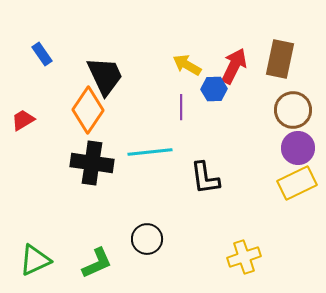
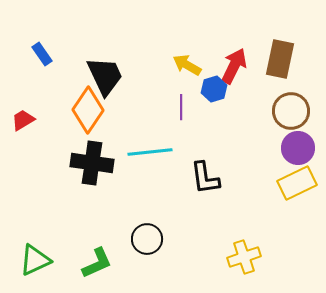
blue hexagon: rotated 15 degrees counterclockwise
brown circle: moved 2 px left, 1 px down
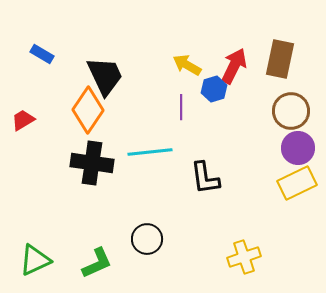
blue rectangle: rotated 25 degrees counterclockwise
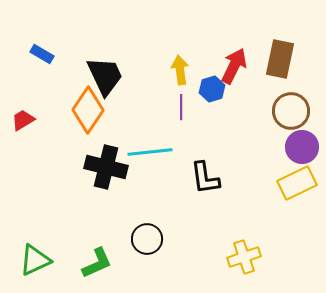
yellow arrow: moved 7 px left, 5 px down; rotated 52 degrees clockwise
blue hexagon: moved 2 px left
purple circle: moved 4 px right, 1 px up
black cross: moved 14 px right, 4 px down; rotated 6 degrees clockwise
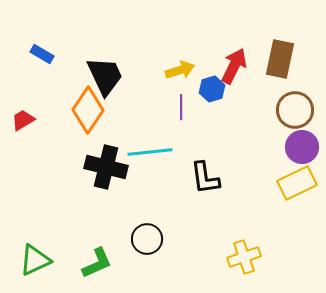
yellow arrow: rotated 80 degrees clockwise
brown circle: moved 4 px right, 1 px up
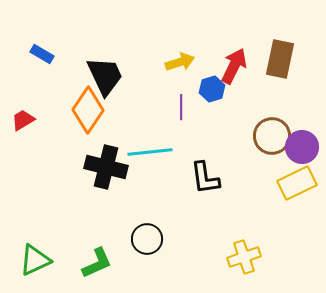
yellow arrow: moved 8 px up
brown circle: moved 23 px left, 26 px down
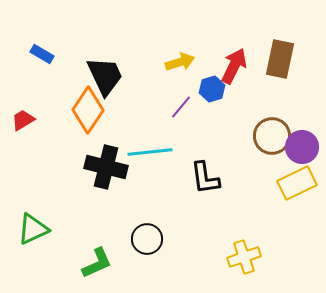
purple line: rotated 40 degrees clockwise
green triangle: moved 2 px left, 31 px up
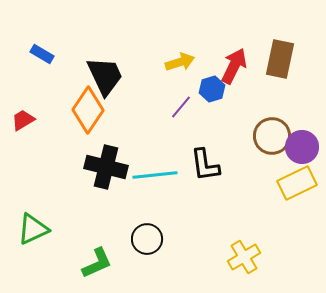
cyan line: moved 5 px right, 23 px down
black L-shape: moved 13 px up
yellow cross: rotated 12 degrees counterclockwise
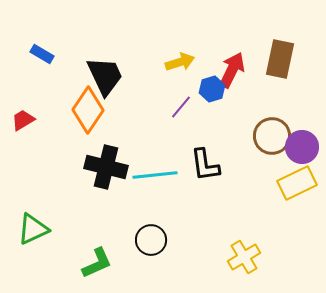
red arrow: moved 2 px left, 4 px down
black circle: moved 4 px right, 1 px down
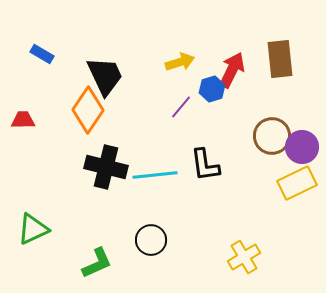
brown rectangle: rotated 18 degrees counterclockwise
red trapezoid: rotated 30 degrees clockwise
